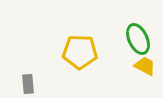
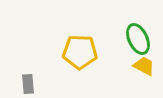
yellow trapezoid: moved 1 px left
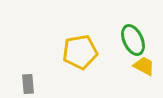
green ellipse: moved 5 px left, 1 px down
yellow pentagon: rotated 12 degrees counterclockwise
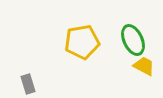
yellow pentagon: moved 2 px right, 10 px up
gray rectangle: rotated 12 degrees counterclockwise
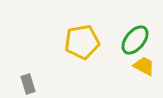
green ellipse: moved 2 px right; rotated 64 degrees clockwise
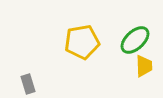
green ellipse: rotated 8 degrees clockwise
yellow trapezoid: rotated 60 degrees clockwise
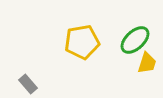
yellow trapezoid: moved 3 px right, 3 px up; rotated 20 degrees clockwise
gray rectangle: rotated 24 degrees counterclockwise
